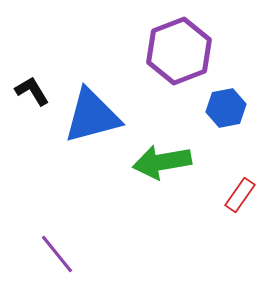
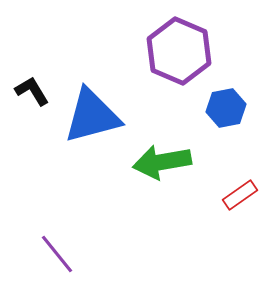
purple hexagon: rotated 16 degrees counterclockwise
red rectangle: rotated 20 degrees clockwise
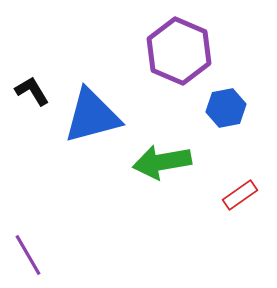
purple line: moved 29 px left, 1 px down; rotated 9 degrees clockwise
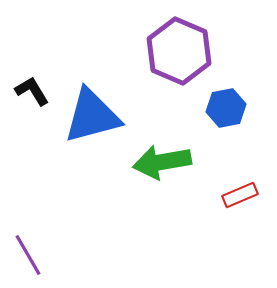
red rectangle: rotated 12 degrees clockwise
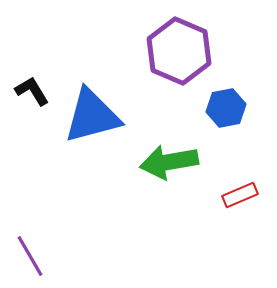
green arrow: moved 7 px right
purple line: moved 2 px right, 1 px down
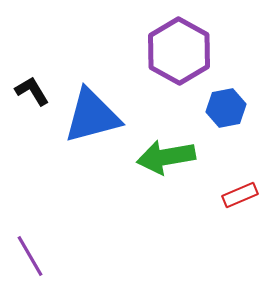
purple hexagon: rotated 6 degrees clockwise
green arrow: moved 3 px left, 5 px up
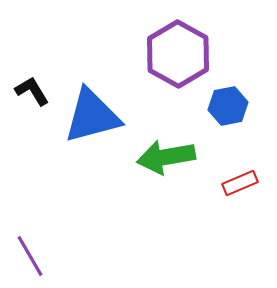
purple hexagon: moved 1 px left, 3 px down
blue hexagon: moved 2 px right, 2 px up
red rectangle: moved 12 px up
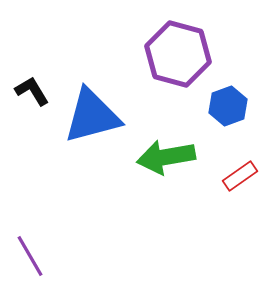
purple hexagon: rotated 14 degrees counterclockwise
blue hexagon: rotated 9 degrees counterclockwise
red rectangle: moved 7 px up; rotated 12 degrees counterclockwise
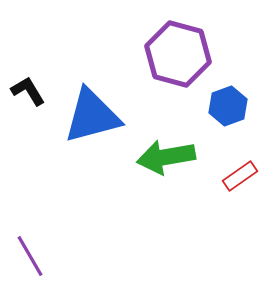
black L-shape: moved 4 px left
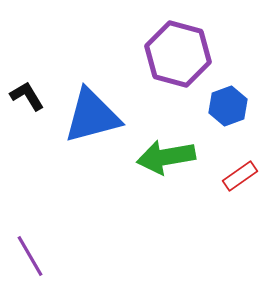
black L-shape: moved 1 px left, 5 px down
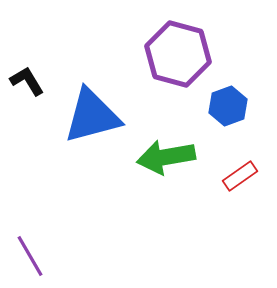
black L-shape: moved 15 px up
